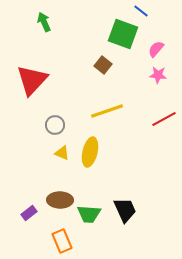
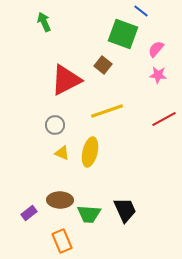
red triangle: moved 34 px right; rotated 20 degrees clockwise
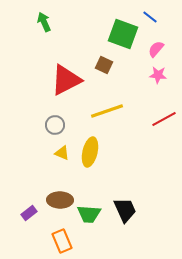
blue line: moved 9 px right, 6 px down
brown square: moved 1 px right; rotated 12 degrees counterclockwise
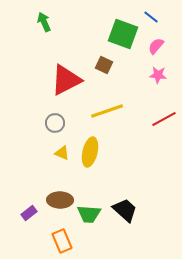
blue line: moved 1 px right
pink semicircle: moved 3 px up
gray circle: moved 2 px up
black trapezoid: rotated 24 degrees counterclockwise
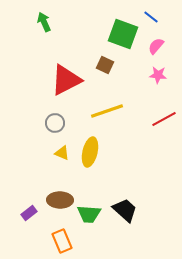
brown square: moved 1 px right
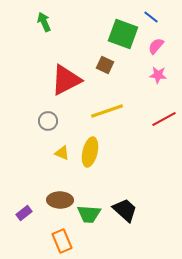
gray circle: moved 7 px left, 2 px up
purple rectangle: moved 5 px left
